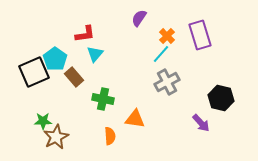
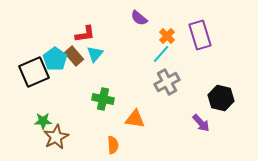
purple semicircle: rotated 84 degrees counterclockwise
brown rectangle: moved 21 px up
orange semicircle: moved 3 px right, 9 px down
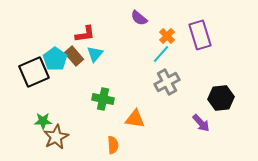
black hexagon: rotated 20 degrees counterclockwise
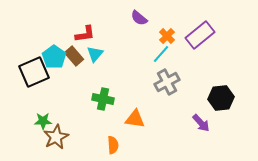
purple rectangle: rotated 68 degrees clockwise
cyan pentagon: moved 1 px left, 2 px up
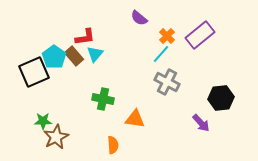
red L-shape: moved 3 px down
gray cross: rotated 35 degrees counterclockwise
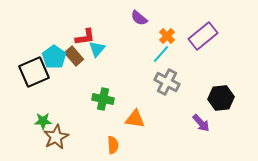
purple rectangle: moved 3 px right, 1 px down
cyan triangle: moved 2 px right, 5 px up
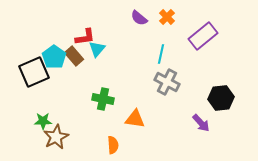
orange cross: moved 19 px up
cyan line: rotated 30 degrees counterclockwise
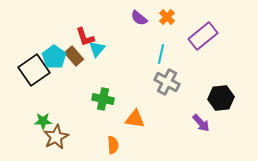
red L-shape: rotated 80 degrees clockwise
black square: moved 2 px up; rotated 12 degrees counterclockwise
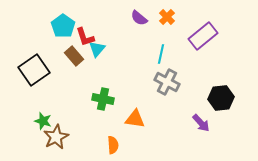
cyan pentagon: moved 9 px right, 31 px up
green star: rotated 18 degrees clockwise
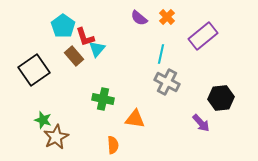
green star: moved 1 px up
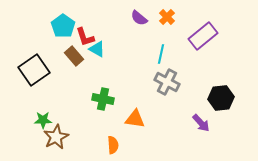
cyan triangle: rotated 42 degrees counterclockwise
green star: rotated 18 degrees counterclockwise
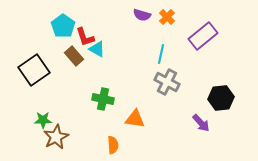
purple semicircle: moved 3 px right, 3 px up; rotated 24 degrees counterclockwise
